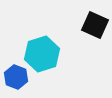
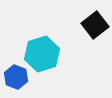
black square: rotated 28 degrees clockwise
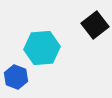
cyan hexagon: moved 6 px up; rotated 12 degrees clockwise
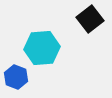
black square: moved 5 px left, 6 px up
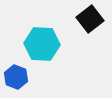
cyan hexagon: moved 4 px up; rotated 8 degrees clockwise
